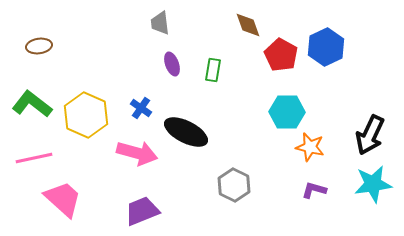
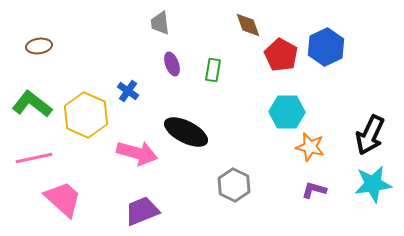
blue cross: moved 13 px left, 17 px up
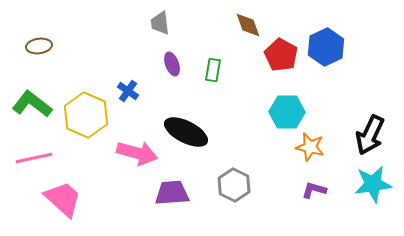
purple trapezoid: moved 30 px right, 18 px up; rotated 18 degrees clockwise
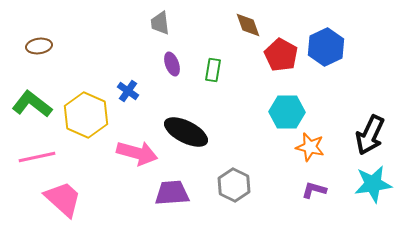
pink line: moved 3 px right, 1 px up
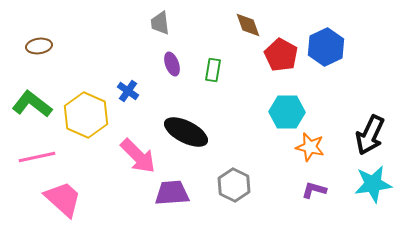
pink arrow: moved 1 px right, 3 px down; rotated 30 degrees clockwise
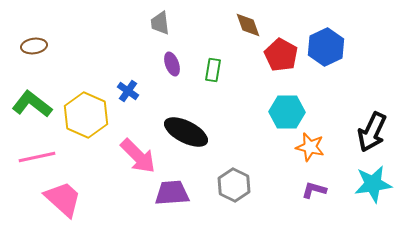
brown ellipse: moved 5 px left
black arrow: moved 2 px right, 3 px up
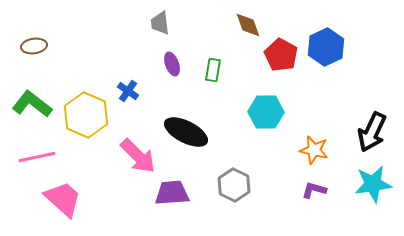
cyan hexagon: moved 21 px left
orange star: moved 4 px right, 3 px down
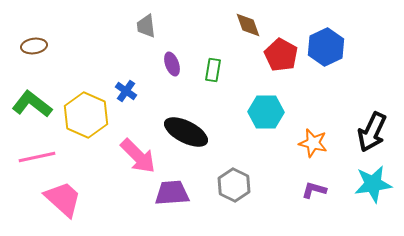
gray trapezoid: moved 14 px left, 3 px down
blue cross: moved 2 px left
orange star: moved 1 px left, 7 px up
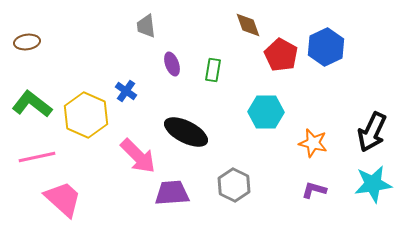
brown ellipse: moved 7 px left, 4 px up
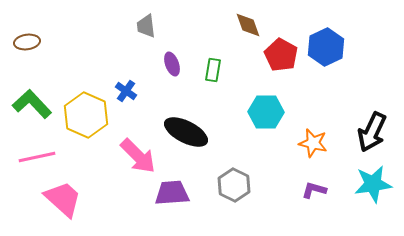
green L-shape: rotated 9 degrees clockwise
